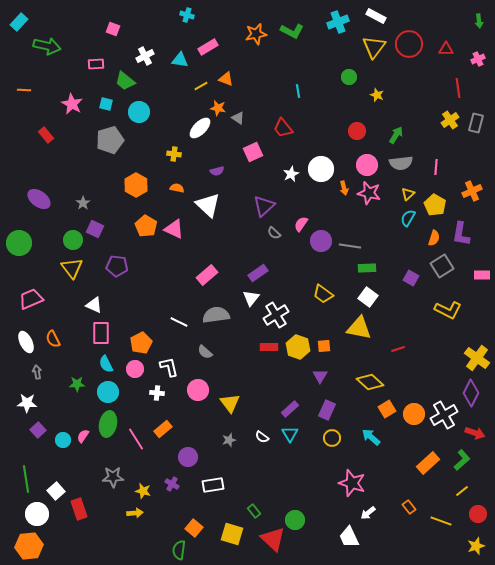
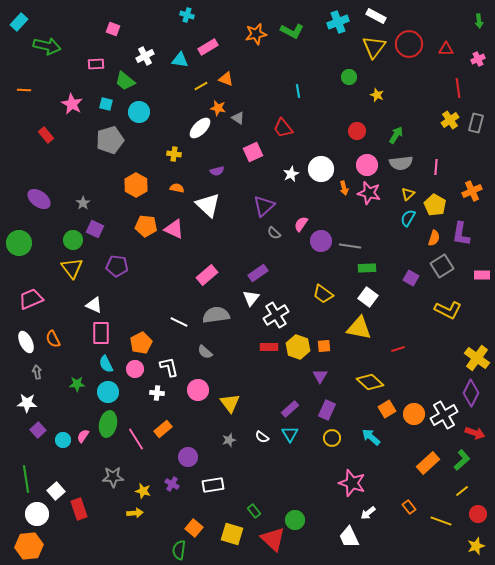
orange pentagon at (146, 226): rotated 25 degrees counterclockwise
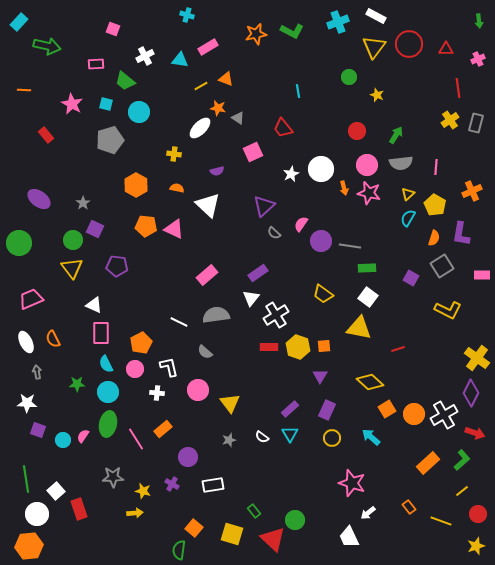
purple square at (38, 430): rotated 28 degrees counterclockwise
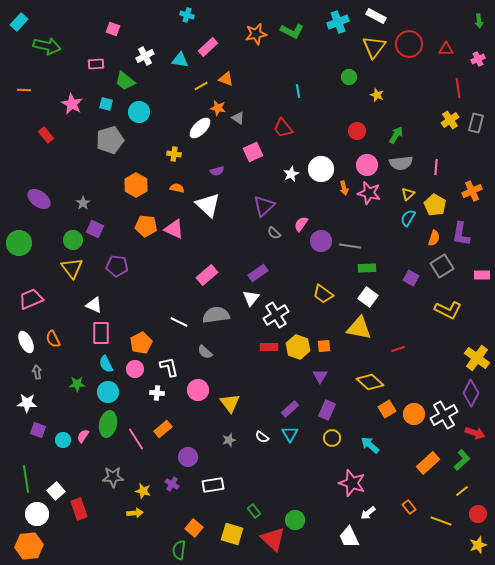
pink rectangle at (208, 47): rotated 12 degrees counterclockwise
cyan arrow at (371, 437): moved 1 px left, 8 px down
yellow star at (476, 546): moved 2 px right, 1 px up
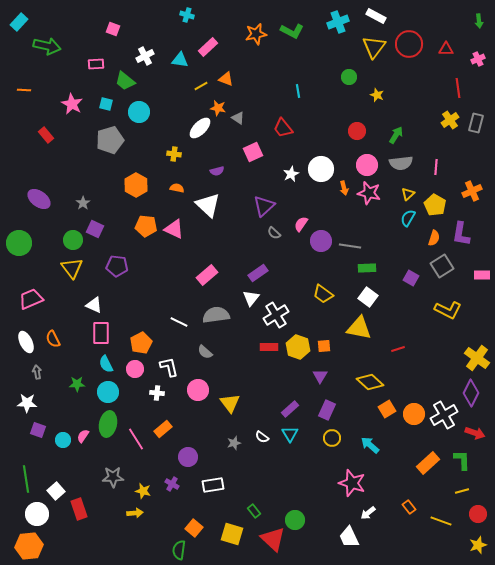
gray star at (229, 440): moved 5 px right, 3 px down
green L-shape at (462, 460): rotated 50 degrees counterclockwise
yellow line at (462, 491): rotated 24 degrees clockwise
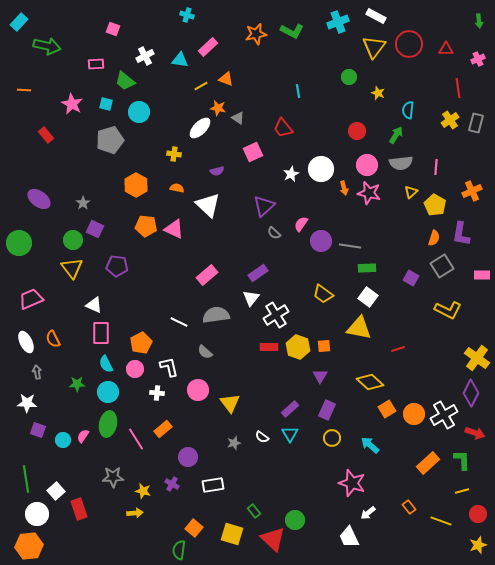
yellow star at (377, 95): moved 1 px right, 2 px up
yellow triangle at (408, 194): moved 3 px right, 2 px up
cyan semicircle at (408, 218): moved 108 px up; rotated 24 degrees counterclockwise
